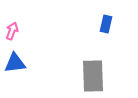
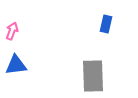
blue triangle: moved 1 px right, 2 px down
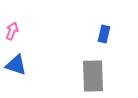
blue rectangle: moved 2 px left, 10 px down
blue triangle: rotated 25 degrees clockwise
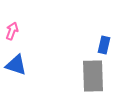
blue rectangle: moved 11 px down
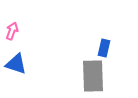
blue rectangle: moved 3 px down
blue triangle: moved 1 px up
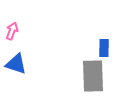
blue rectangle: rotated 12 degrees counterclockwise
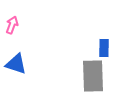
pink arrow: moved 6 px up
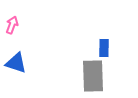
blue triangle: moved 1 px up
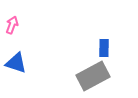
gray rectangle: rotated 64 degrees clockwise
